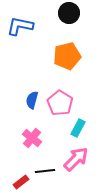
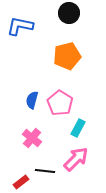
black line: rotated 12 degrees clockwise
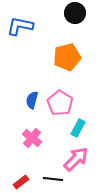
black circle: moved 6 px right
orange pentagon: moved 1 px down
black line: moved 8 px right, 8 px down
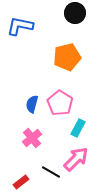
blue semicircle: moved 4 px down
pink cross: rotated 12 degrees clockwise
black line: moved 2 px left, 7 px up; rotated 24 degrees clockwise
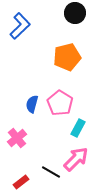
blue L-shape: rotated 124 degrees clockwise
pink cross: moved 15 px left
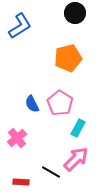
blue L-shape: rotated 12 degrees clockwise
orange pentagon: moved 1 px right, 1 px down
blue semicircle: rotated 42 degrees counterclockwise
red rectangle: rotated 42 degrees clockwise
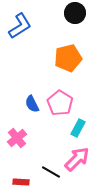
pink arrow: moved 1 px right
